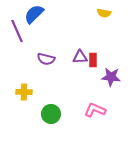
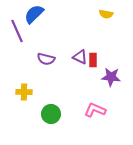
yellow semicircle: moved 2 px right, 1 px down
purple triangle: rotated 28 degrees clockwise
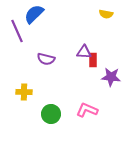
purple triangle: moved 4 px right, 5 px up; rotated 21 degrees counterclockwise
pink L-shape: moved 8 px left
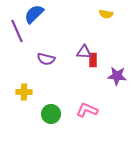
purple star: moved 6 px right, 1 px up
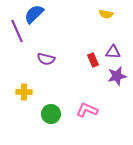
purple triangle: moved 29 px right
red rectangle: rotated 24 degrees counterclockwise
purple star: rotated 18 degrees counterclockwise
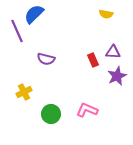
purple star: rotated 12 degrees counterclockwise
yellow cross: rotated 28 degrees counterclockwise
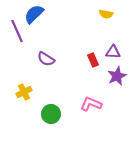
purple semicircle: rotated 18 degrees clockwise
pink L-shape: moved 4 px right, 6 px up
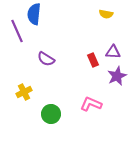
blue semicircle: rotated 40 degrees counterclockwise
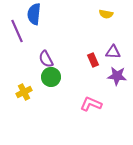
purple semicircle: rotated 30 degrees clockwise
purple star: rotated 30 degrees clockwise
green circle: moved 37 px up
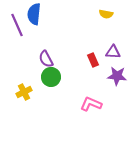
purple line: moved 6 px up
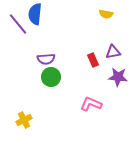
blue semicircle: moved 1 px right
purple line: moved 1 px right, 1 px up; rotated 15 degrees counterclockwise
purple triangle: rotated 14 degrees counterclockwise
purple semicircle: rotated 66 degrees counterclockwise
purple star: moved 1 px right, 1 px down
yellow cross: moved 28 px down
